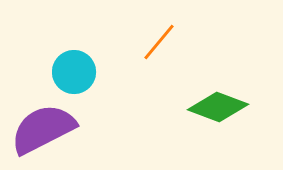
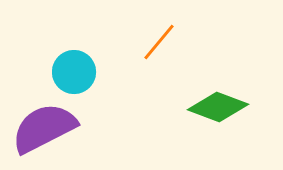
purple semicircle: moved 1 px right, 1 px up
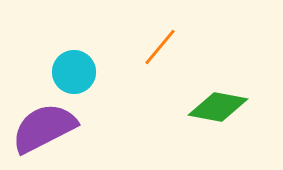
orange line: moved 1 px right, 5 px down
green diamond: rotated 10 degrees counterclockwise
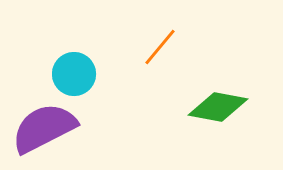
cyan circle: moved 2 px down
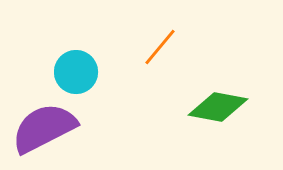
cyan circle: moved 2 px right, 2 px up
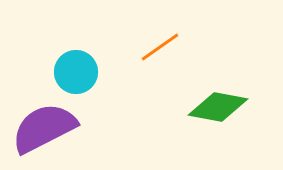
orange line: rotated 15 degrees clockwise
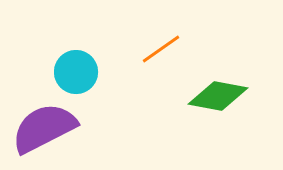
orange line: moved 1 px right, 2 px down
green diamond: moved 11 px up
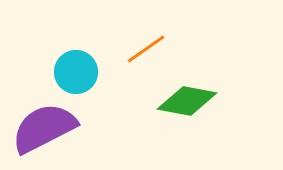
orange line: moved 15 px left
green diamond: moved 31 px left, 5 px down
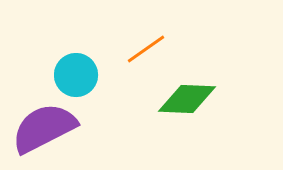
cyan circle: moved 3 px down
green diamond: moved 2 px up; rotated 8 degrees counterclockwise
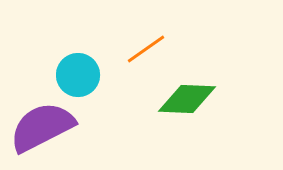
cyan circle: moved 2 px right
purple semicircle: moved 2 px left, 1 px up
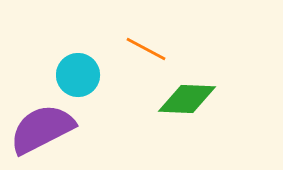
orange line: rotated 63 degrees clockwise
purple semicircle: moved 2 px down
